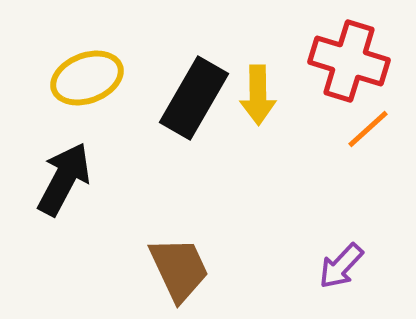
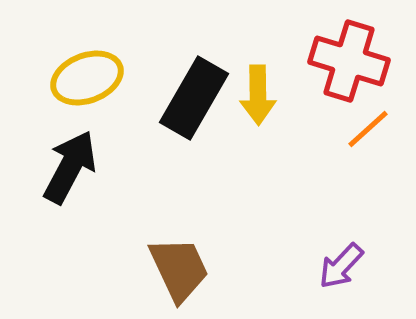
black arrow: moved 6 px right, 12 px up
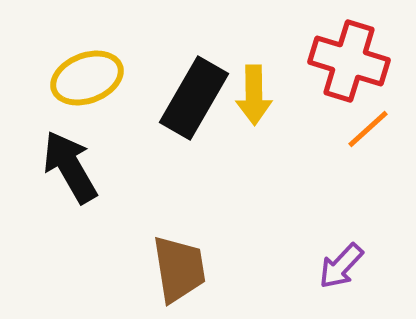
yellow arrow: moved 4 px left
black arrow: rotated 58 degrees counterclockwise
brown trapezoid: rotated 16 degrees clockwise
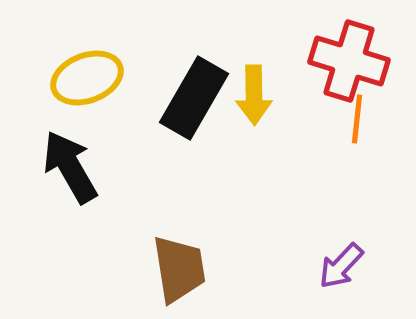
orange line: moved 11 px left, 10 px up; rotated 42 degrees counterclockwise
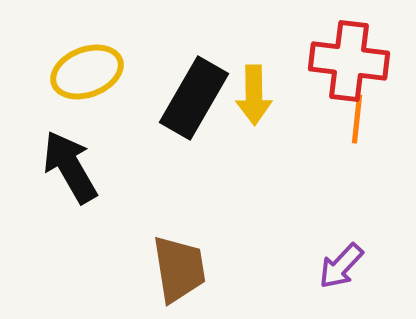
red cross: rotated 10 degrees counterclockwise
yellow ellipse: moved 6 px up
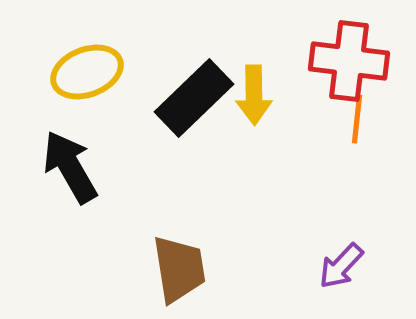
black rectangle: rotated 16 degrees clockwise
